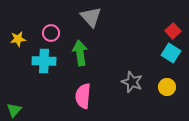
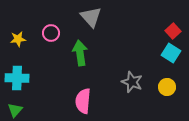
cyan cross: moved 27 px left, 17 px down
pink semicircle: moved 5 px down
green triangle: moved 1 px right
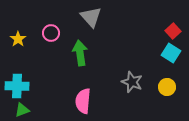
yellow star: rotated 28 degrees counterclockwise
cyan cross: moved 8 px down
green triangle: moved 7 px right; rotated 28 degrees clockwise
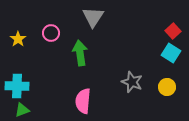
gray triangle: moved 2 px right; rotated 15 degrees clockwise
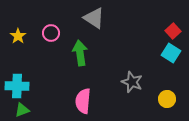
gray triangle: moved 1 px right, 1 px down; rotated 30 degrees counterclockwise
yellow star: moved 3 px up
yellow circle: moved 12 px down
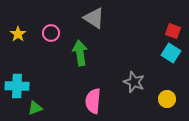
red square: rotated 28 degrees counterclockwise
yellow star: moved 2 px up
gray star: moved 2 px right
pink semicircle: moved 10 px right
green triangle: moved 13 px right, 2 px up
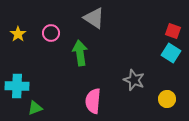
gray star: moved 2 px up
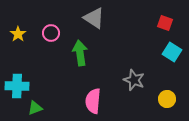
red square: moved 8 px left, 8 px up
cyan square: moved 1 px right, 1 px up
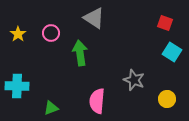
pink semicircle: moved 4 px right
green triangle: moved 16 px right
